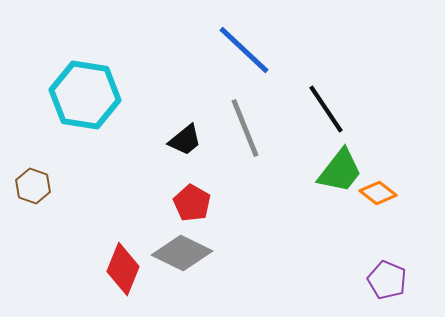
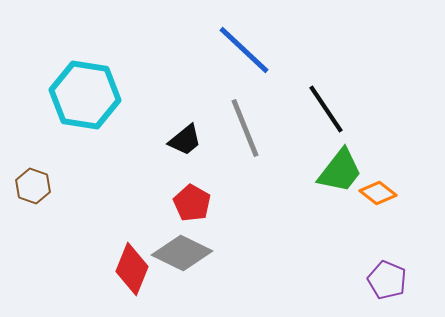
red diamond: moved 9 px right
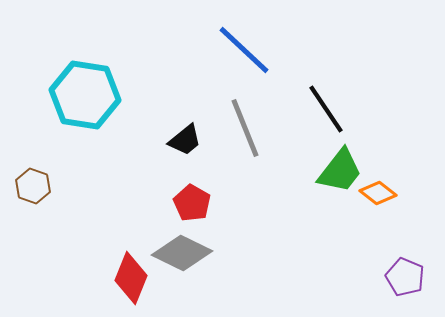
red diamond: moved 1 px left, 9 px down
purple pentagon: moved 18 px right, 3 px up
